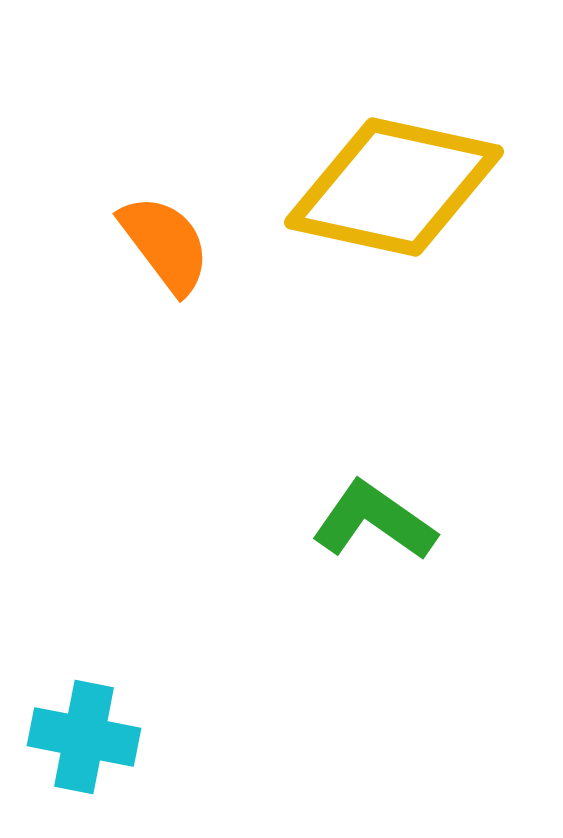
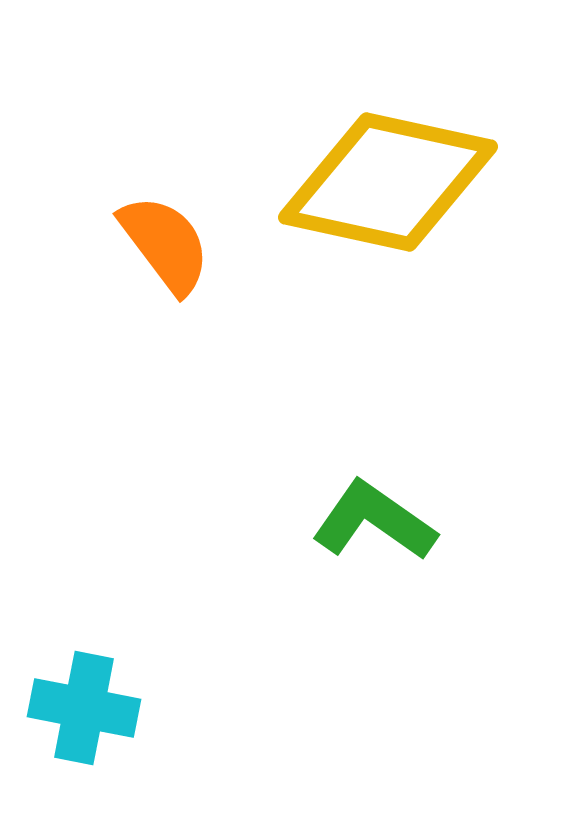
yellow diamond: moved 6 px left, 5 px up
cyan cross: moved 29 px up
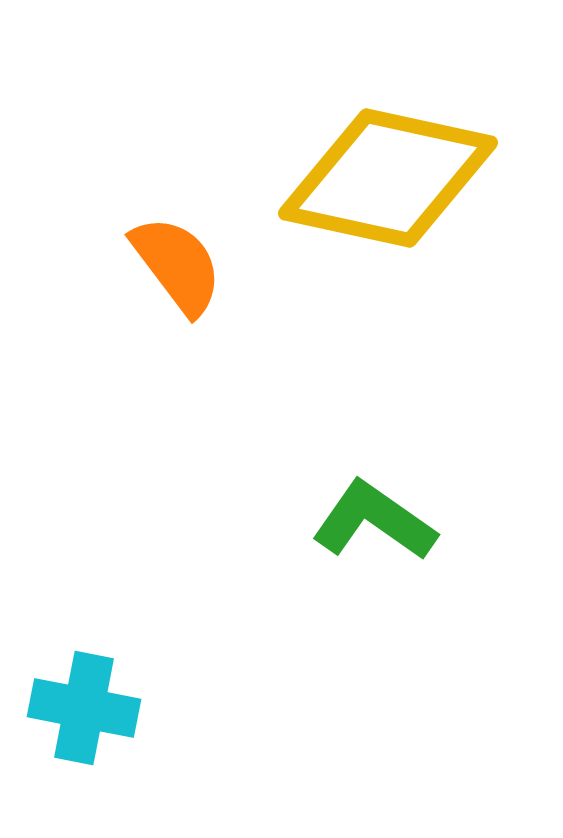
yellow diamond: moved 4 px up
orange semicircle: moved 12 px right, 21 px down
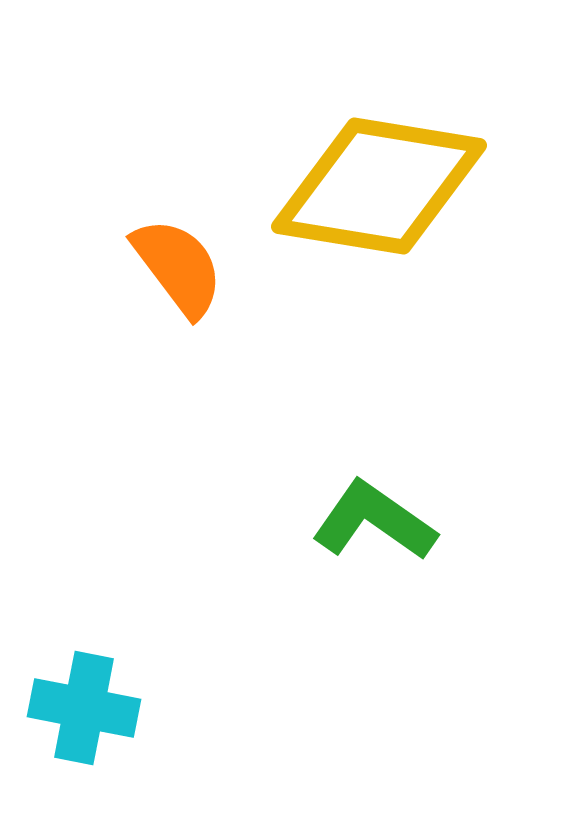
yellow diamond: moved 9 px left, 8 px down; rotated 3 degrees counterclockwise
orange semicircle: moved 1 px right, 2 px down
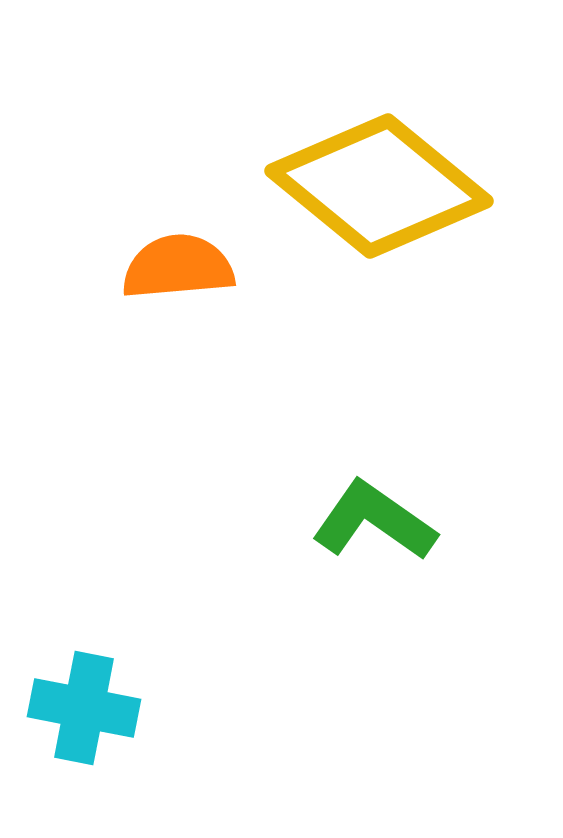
yellow diamond: rotated 30 degrees clockwise
orange semicircle: rotated 58 degrees counterclockwise
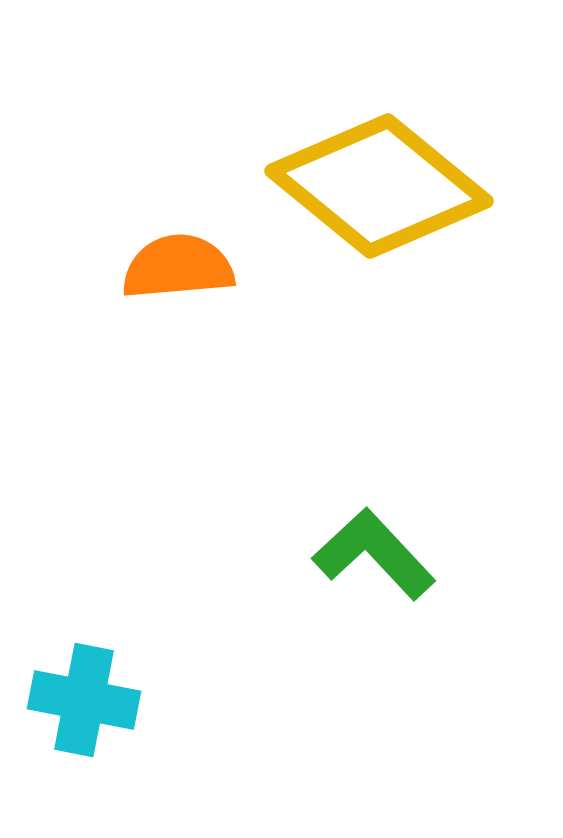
green L-shape: moved 33 px down; rotated 12 degrees clockwise
cyan cross: moved 8 px up
